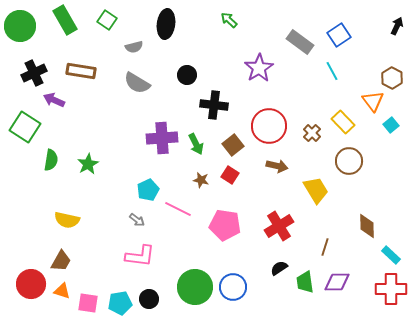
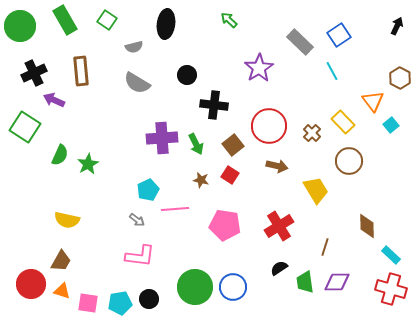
gray rectangle at (300, 42): rotated 8 degrees clockwise
brown rectangle at (81, 71): rotated 76 degrees clockwise
brown hexagon at (392, 78): moved 8 px right
green semicircle at (51, 160): moved 9 px right, 5 px up; rotated 15 degrees clockwise
pink line at (178, 209): moved 3 px left; rotated 32 degrees counterclockwise
red cross at (391, 289): rotated 16 degrees clockwise
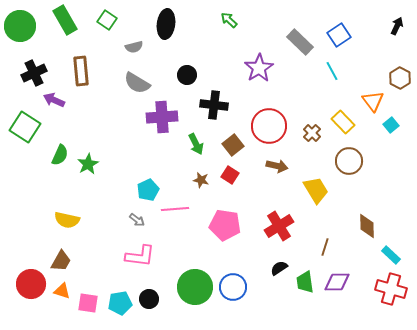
purple cross at (162, 138): moved 21 px up
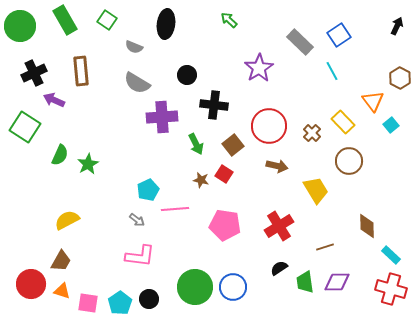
gray semicircle at (134, 47): rotated 36 degrees clockwise
red square at (230, 175): moved 6 px left, 1 px up
yellow semicircle at (67, 220): rotated 140 degrees clockwise
brown line at (325, 247): rotated 54 degrees clockwise
cyan pentagon at (120, 303): rotated 25 degrees counterclockwise
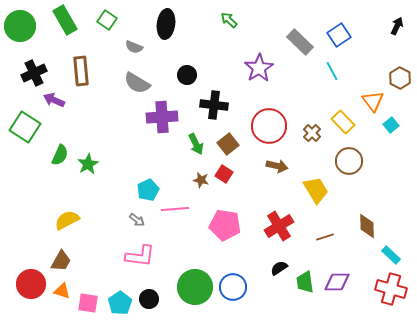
brown square at (233, 145): moved 5 px left, 1 px up
brown line at (325, 247): moved 10 px up
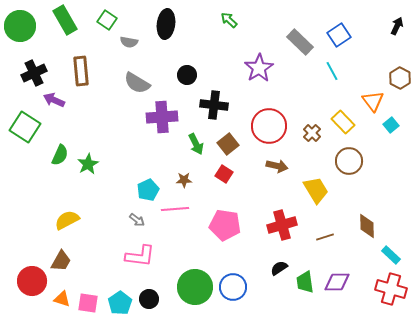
gray semicircle at (134, 47): moved 5 px left, 5 px up; rotated 12 degrees counterclockwise
brown star at (201, 180): moved 17 px left; rotated 14 degrees counterclockwise
red cross at (279, 226): moved 3 px right, 1 px up; rotated 16 degrees clockwise
red circle at (31, 284): moved 1 px right, 3 px up
orange triangle at (62, 291): moved 8 px down
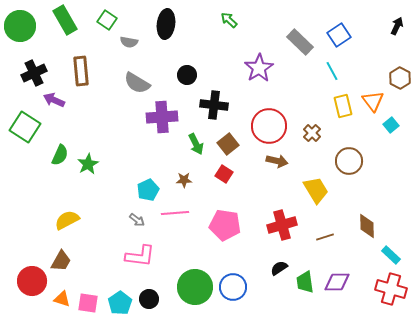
yellow rectangle at (343, 122): moved 16 px up; rotated 30 degrees clockwise
brown arrow at (277, 166): moved 5 px up
pink line at (175, 209): moved 4 px down
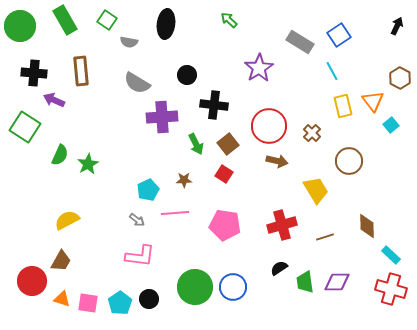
gray rectangle at (300, 42): rotated 12 degrees counterclockwise
black cross at (34, 73): rotated 30 degrees clockwise
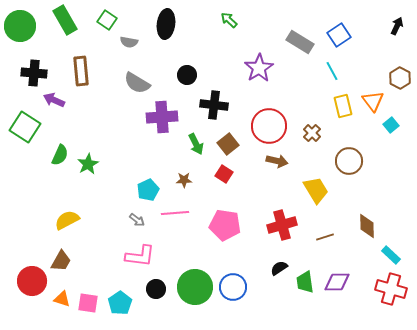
black circle at (149, 299): moved 7 px right, 10 px up
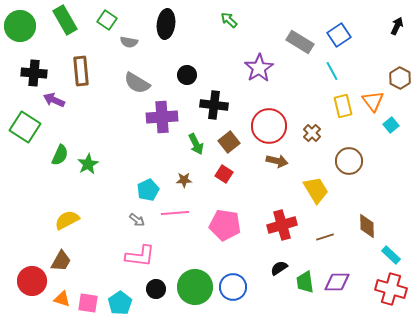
brown square at (228, 144): moved 1 px right, 2 px up
